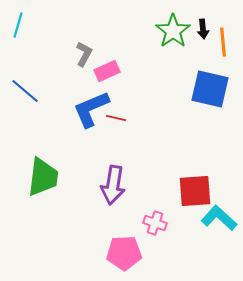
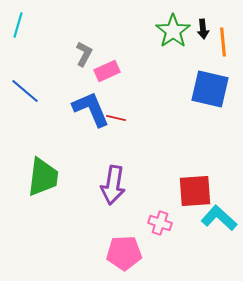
blue L-shape: rotated 90 degrees clockwise
pink cross: moved 5 px right
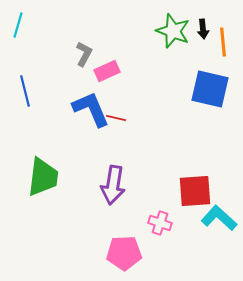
green star: rotated 16 degrees counterclockwise
blue line: rotated 36 degrees clockwise
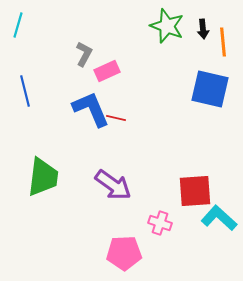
green star: moved 6 px left, 5 px up
purple arrow: rotated 63 degrees counterclockwise
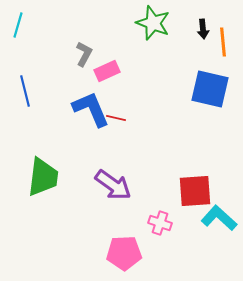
green star: moved 14 px left, 3 px up
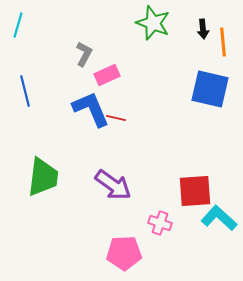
pink rectangle: moved 4 px down
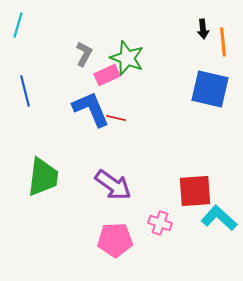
green star: moved 26 px left, 35 px down
pink pentagon: moved 9 px left, 13 px up
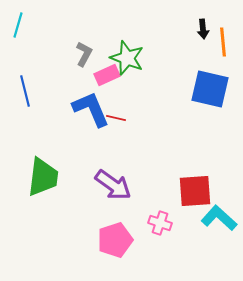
pink pentagon: rotated 16 degrees counterclockwise
